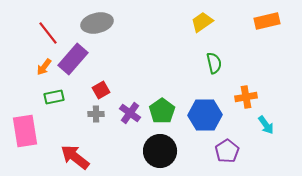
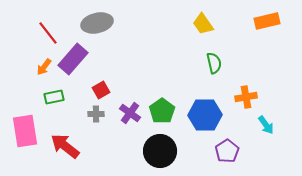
yellow trapezoid: moved 1 px right, 2 px down; rotated 90 degrees counterclockwise
red arrow: moved 10 px left, 11 px up
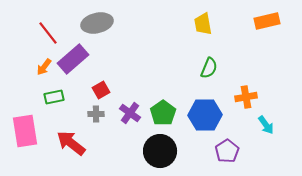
yellow trapezoid: rotated 25 degrees clockwise
purple rectangle: rotated 8 degrees clockwise
green semicircle: moved 5 px left, 5 px down; rotated 35 degrees clockwise
green pentagon: moved 1 px right, 2 px down
red arrow: moved 6 px right, 3 px up
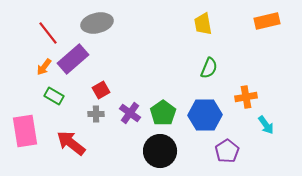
green rectangle: moved 1 px up; rotated 42 degrees clockwise
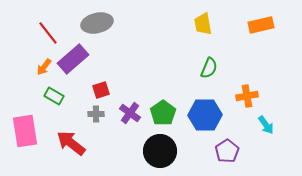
orange rectangle: moved 6 px left, 4 px down
red square: rotated 12 degrees clockwise
orange cross: moved 1 px right, 1 px up
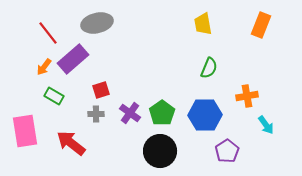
orange rectangle: rotated 55 degrees counterclockwise
green pentagon: moved 1 px left
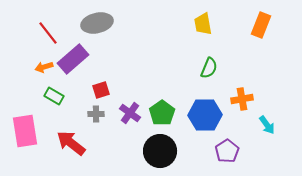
orange arrow: rotated 36 degrees clockwise
orange cross: moved 5 px left, 3 px down
cyan arrow: moved 1 px right
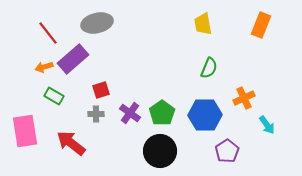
orange cross: moved 2 px right, 1 px up; rotated 15 degrees counterclockwise
